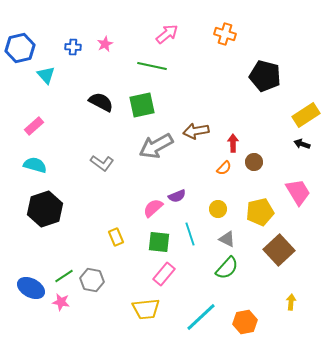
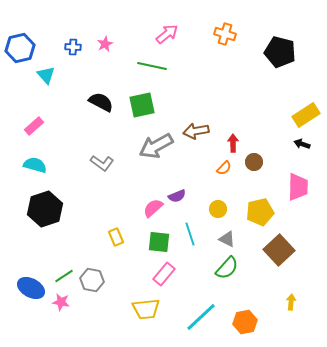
black pentagon at (265, 76): moved 15 px right, 24 px up
pink trapezoid at (298, 192): moved 5 px up; rotated 32 degrees clockwise
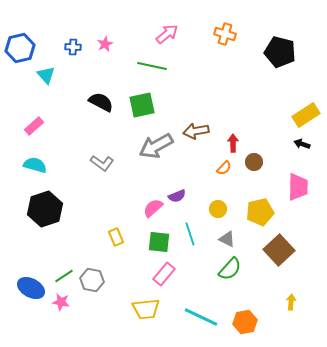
green semicircle at (227, 268): moved 3 px right, 1 px down
cyan line at (201, 317): rotated 68 degrees clockwise
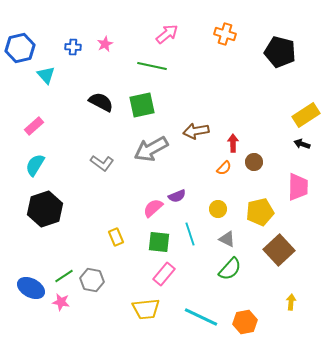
gray arrow at (156, 146): moved 5 px left, 3 px down
cyan semicircle at (35, 165): rotated 75 degrees counterclockwise
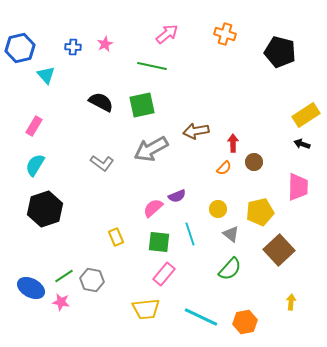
pink rectangle at (34, 126): rotated 18 degrees counterclockwise
gray triangle at (227, 239): moved 4 px right, 5 px up; rotated 12 degrees clockwise
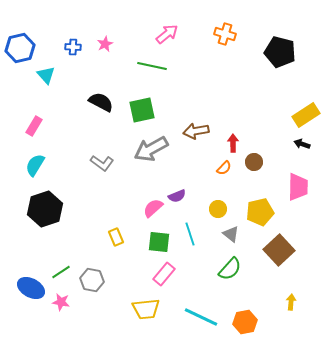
green square at (142, 105): moved 5 px down
green line at (64, 276): moved 3 px left, 4 px up
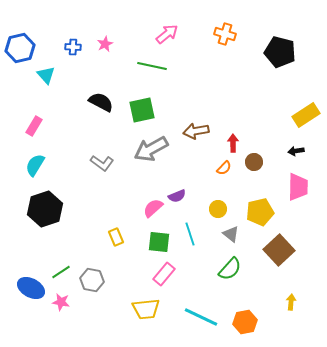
black arrow at (302, 144): moved 6 px left, 7 px down; rotated 28 degrees counterclockwise
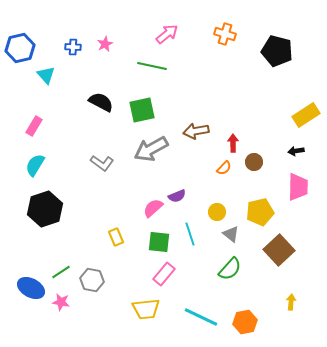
black pentagon at (280, 52): moved 3 px left, 1 px up
yellow circle at (218, 209): moved 1 px left, 3 px down
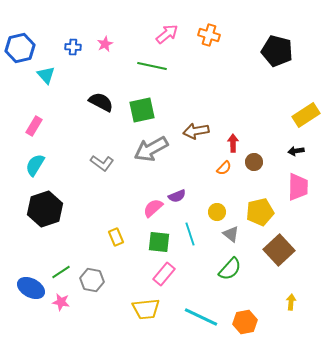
orange cross at (225, 34): moved 16 px left, 1 px down
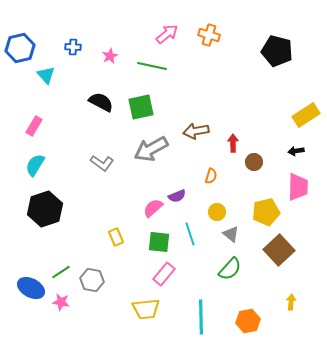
pink star at (105, 44): moved 5 px right, 12 px down
green square at (142, 110): moved 1 px left, 3 px up
orange semicircle at (224, 168): moved 13 px left, 8 px down; rotated 28 degrees counterclockwise
yellow pentagon at (260, 212): moved 6 px right
cyan line at (201, 317): rotated 64 degrees clockwise
orange hexagon at (245, 322): moved 3 px right, 1 px up
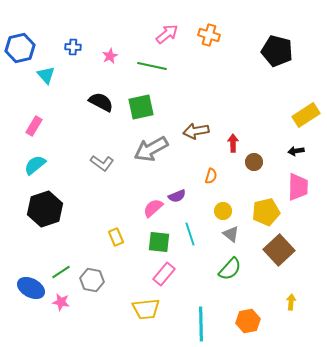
cyan semicircle at (35, 165): rotated 20 degrees clockwise
yellow circle at (217, 212): moved 6 px right, 1 px up
cyan line at (201, 317): moved 7 px down
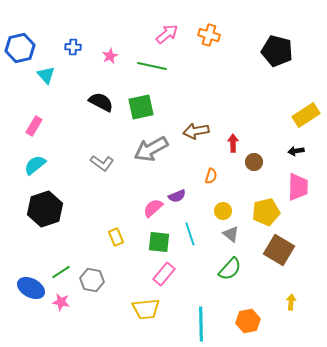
brown square at (279, 250): rotated 16 degrees counterclockwise
